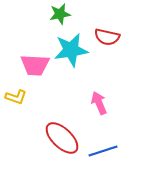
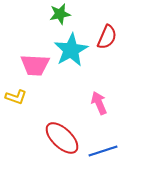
red semicircle: rotated 80 degrees counterclockwise
cyan star: rotated 20 degrees counterclockwise
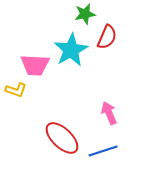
green star: moved 25 px right
yellow L-shape: moved 7 px up
pink arrow: moved 10 px right, 10 px down
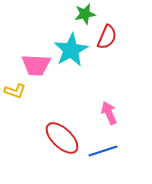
pink trapezoid: moved 1 px right
yellow L-shape: moved 1 px left, 1 px down
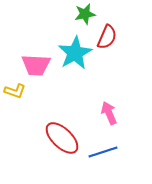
cyan star: moved 4 px right, 3 px down
blue line: moved 1 px down
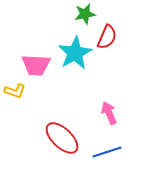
blue line: moved 4 px right
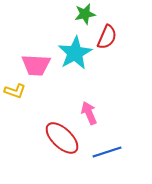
pink arrow: moved 20 px left
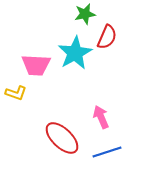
yellow L-shape: moved 1 px right, 2 px down
pink arrow: moved 12 px right, 4 px down
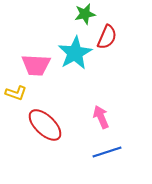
red ellipse: moved 17 px left, 13 px up
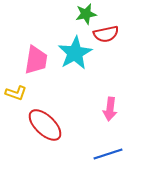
green star: moved 1 px right
red semicircle: moved 1 px left, 3 px up; rotated 55 degrees clockwise
pink trapezoid: moved 5 px up; rotated 84 degrees counterclockwise
pink arrow: moved 9 px right, 8 px up; rotated 150 degrees counterclockwise
blue line: moved 1 px right, 2 px down
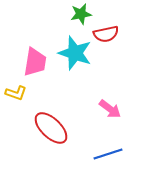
green star: moved 5 px left
cyan star: rotated 24 degrees counterclockwise
pink trapezoid: moved 1 px left, 2 px down
pink arrow: rotated 60 degrees counterclockwise
red ellipse: moved 6 px right, 3 px down
